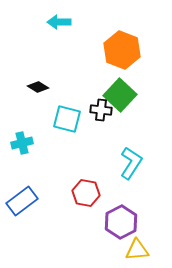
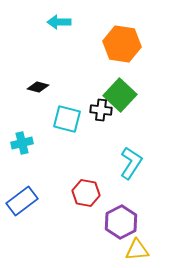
orange hexagon: moved 6 px up; rotated 12 degrees counterclockwise
black diamond: rotated 15 degrees counterclockwise
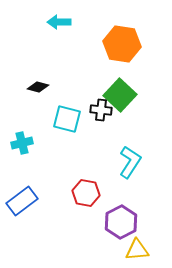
cyan L-shape: moved 1 px left, 1 px up
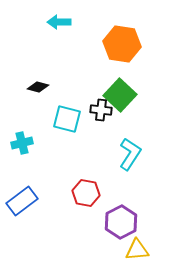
cyan L-shape: moved 8 px up
